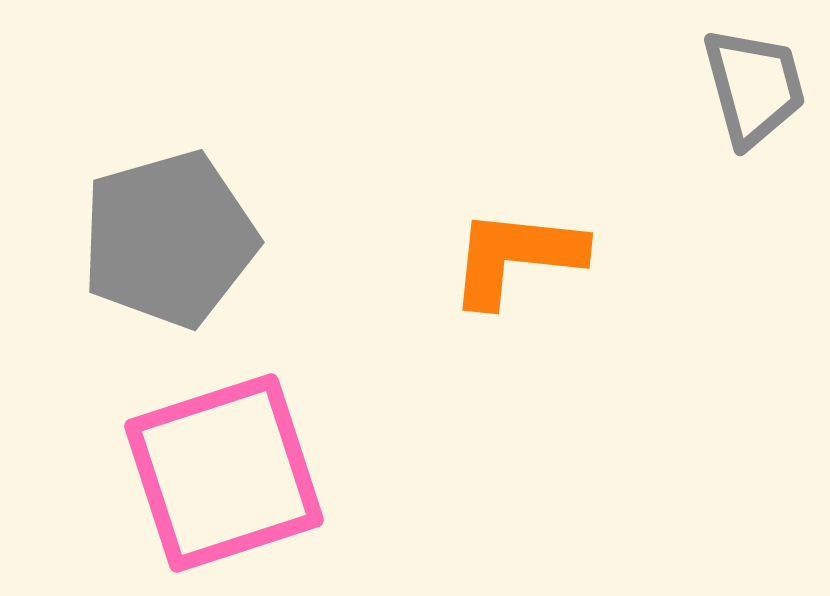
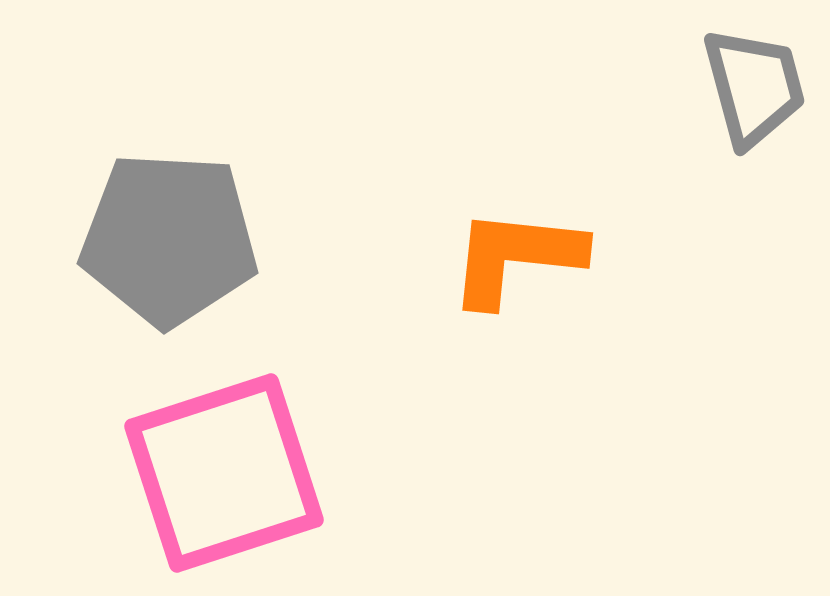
gray pentagon: rotated 19 degrees clockwise
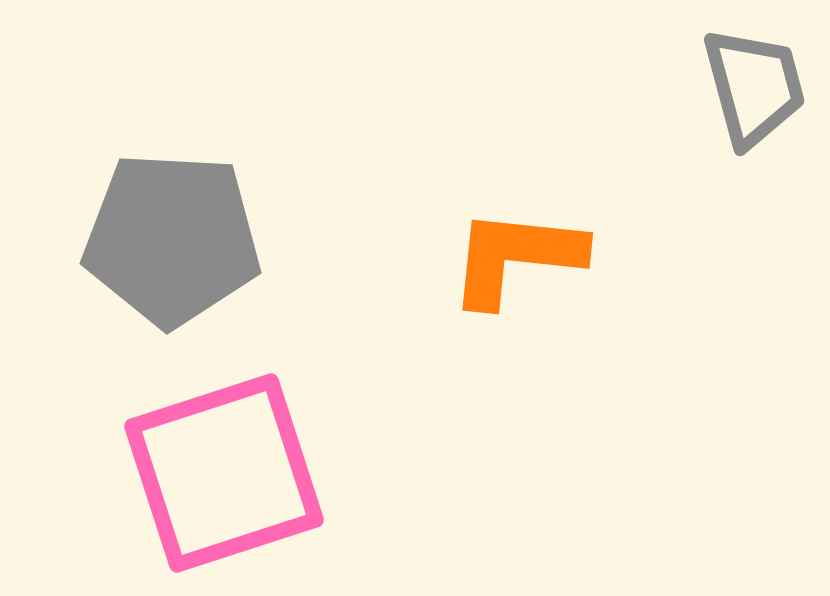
gray pentagon: moved 3 px right
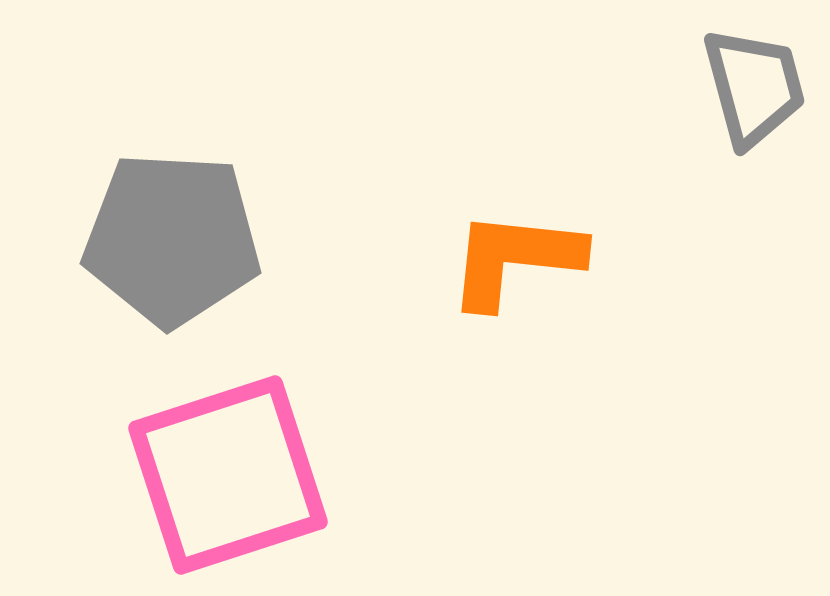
orange L-shape: moved 1 px left, 2 px down
pink square: moved 4 px right, 2 px down
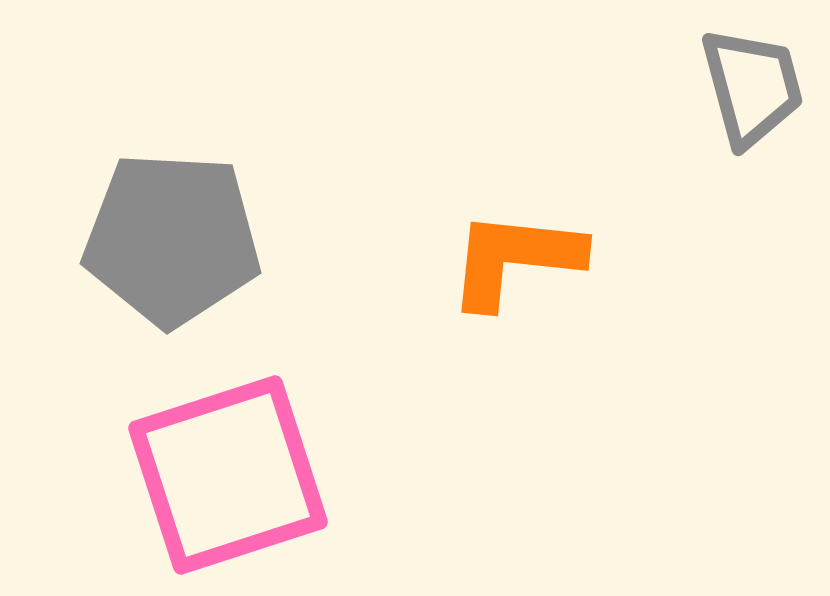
gray trapezoid: moved 2 px left
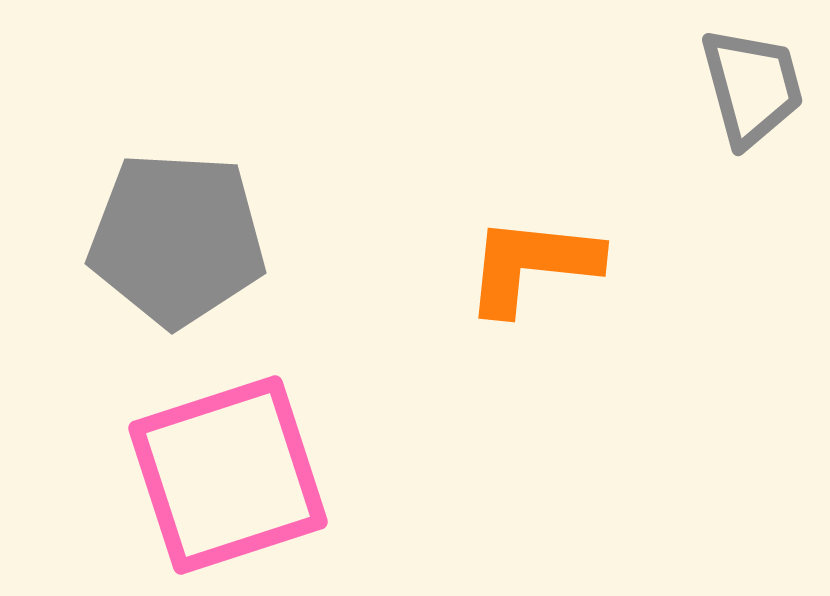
gray pentagon: moved 5 px right
orange L-shape: moved 17 px right, 6 px down
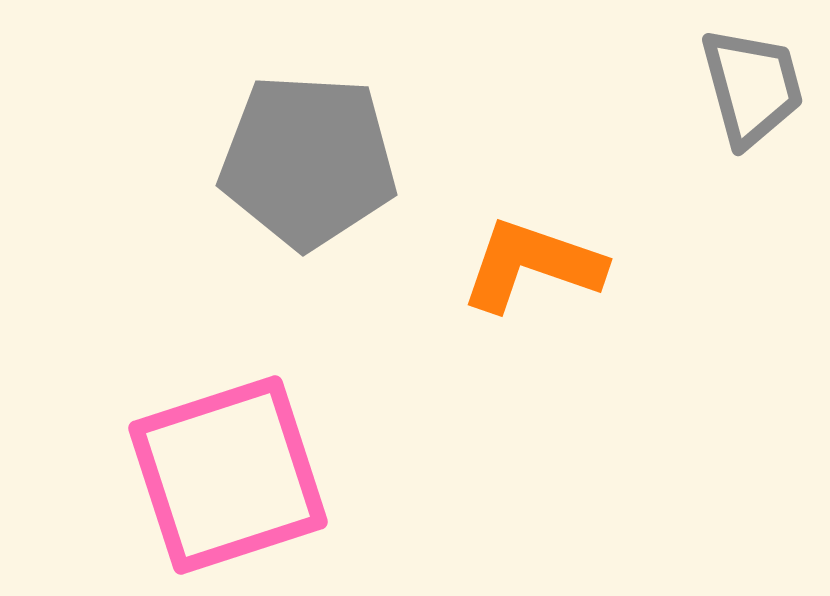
gray pentagon: moved 131 px right, 78 px up
orange L-shape: rotated 13 degrees clockwise
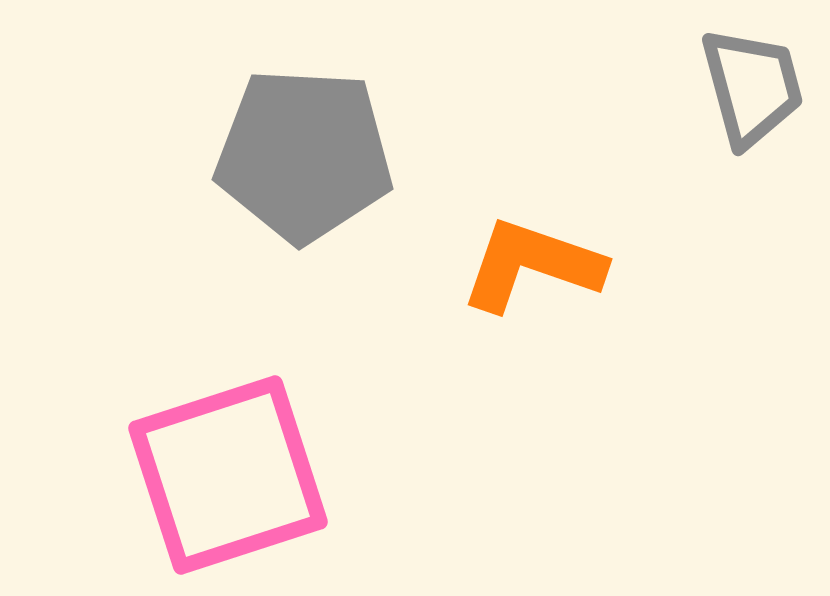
gray pentagon: moved 4 px left, 6 px up
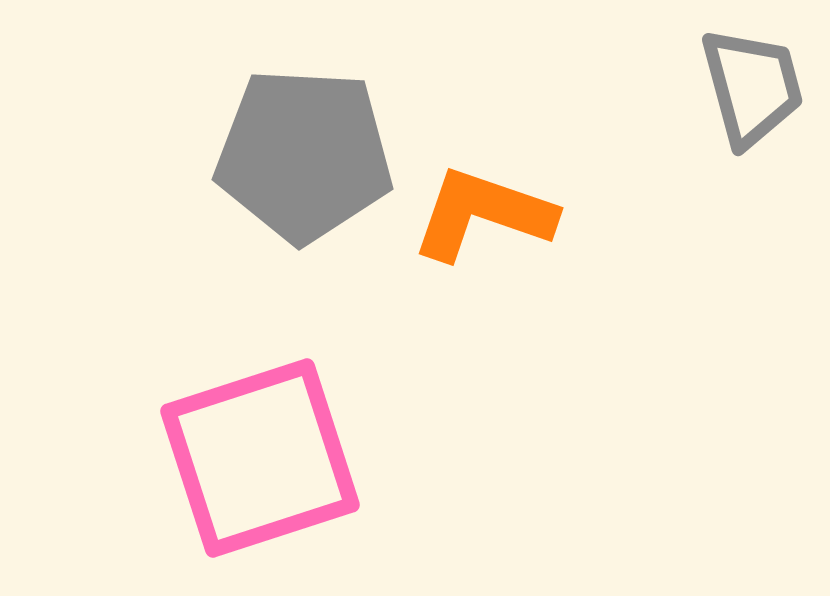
orange L-shape: moved 49 px left, 51 px up
pink square: moved 32 px right, 17 px up
